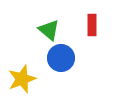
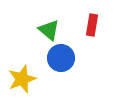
red rectangle: rotated 10 degrees clockwise
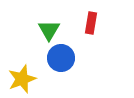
red rectangle: moved 1 px left, 2 px up
green triangle: rotated 20 degrees clockwise
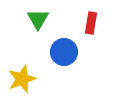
green triangle: moved 11 px left, 11 px up
blue circle: moved 3 px right, 6 px up
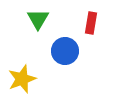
blue circle: moved 1 px right, 1 px up
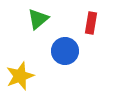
green triangle: rotated 20 degrees clockwise
yellow star: moved 2 px left, 3 px up
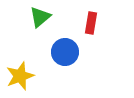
green triangle: moved 2 px right, 2 px up
blue circle: moved 1 px down
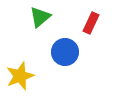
red rectangle: rotated 15 degrees clockwise
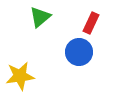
blue circle: moved 14 px right
yellow star: rotated 12 degrees clockwise
